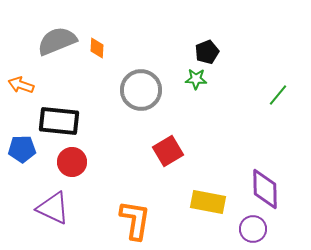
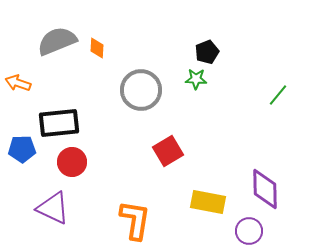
orange arrow: moved 3 px left, 2 px up
black rectangle: moved 2 px down; rotated 12 degrees counterclockwise
purple circle: moved 4 px left, 2 px down
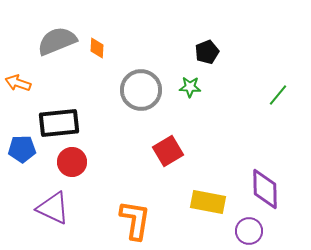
green star: moved 6 px left, 8 px down
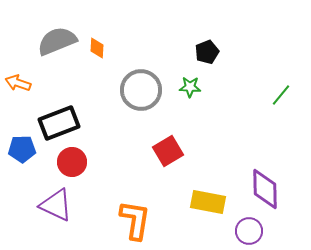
green line: moved 3 px right
black rectangle: rotated 15 degrees counterclockwise
purple triangle: moved 3 px right, 3 px up
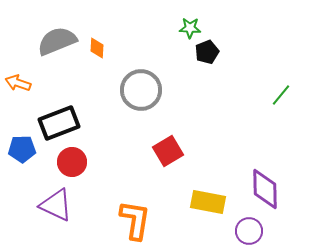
green star: moved 59 px up
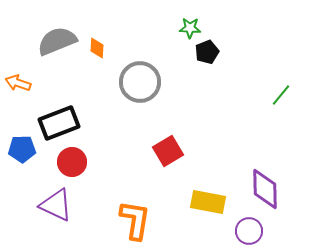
gray circle: moved 1 px left, 8 px up
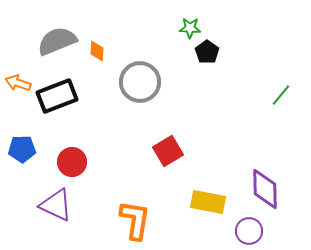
orange diamond: moved 3 px down
black pentagon: rotated 15 degrees counterclockwise
black rectangle: moved 2 px left, 27 px up
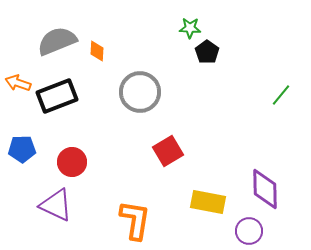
gray circle: moved 10 px down
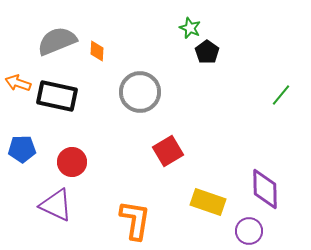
green star: rotated 20 degrees clockwise
black rectangle: rotated 33 degrees clockwise
yellow rectangle: rotated 8 degrees clockwise
